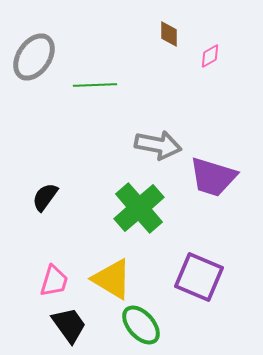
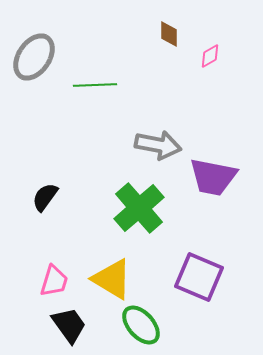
purple trapezoid: rotated 6 degrees counterclockwise
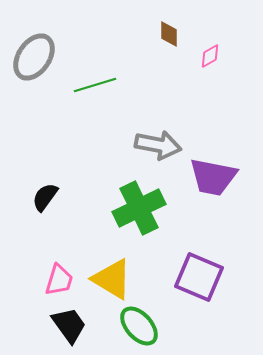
green line: rotated 15 degrees counterclockwise
green cross: rotated 15 degrees clockwise
pink trapezoid: moved 5 px right, 1 px up
green ellipse: moved 2 px left, 1 px down
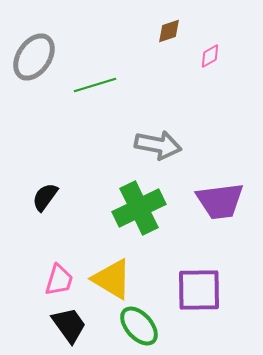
brown diamond: moved 3 px up; rotated 72 degrees clockwise
purple trapezoid: moved 7 px right, 24 px down; rotated 18 degrees counterclockwise
purple square: moved 13 px down; rotated 24 degrees counterclockwise
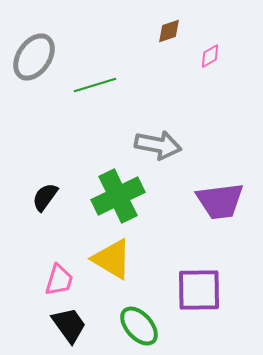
green cross: moved 21 px left, 12 px up
yellow triangle: moved 20 px up
